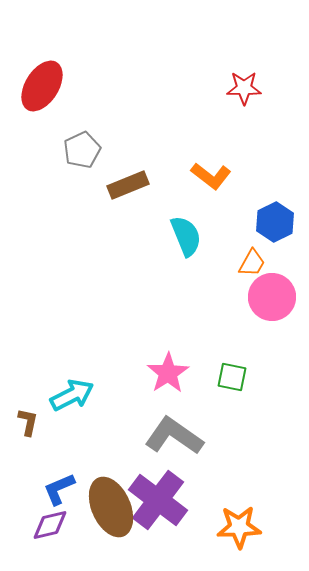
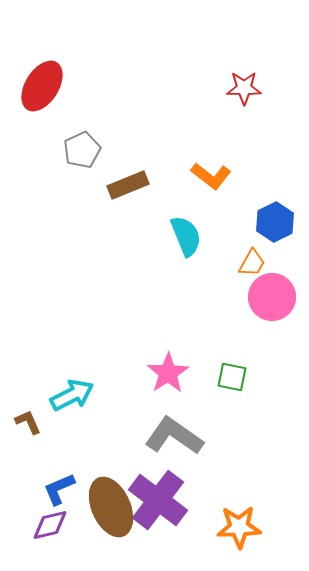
brown L-shape: rotated 36 degrees counterclockwise
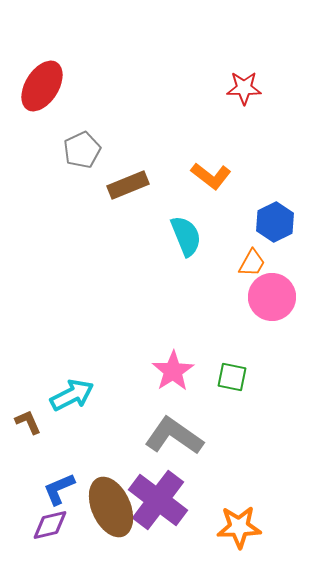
pink star: moved 5 px right, 2 px up
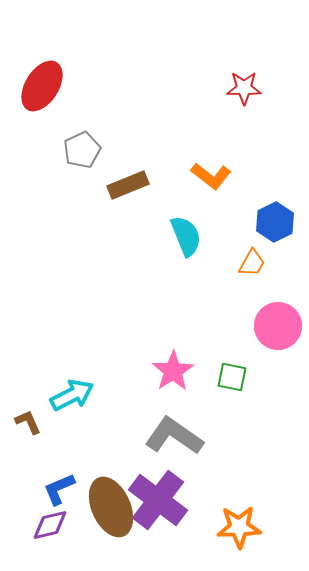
pink circle: moved 6 px right, 29 px down
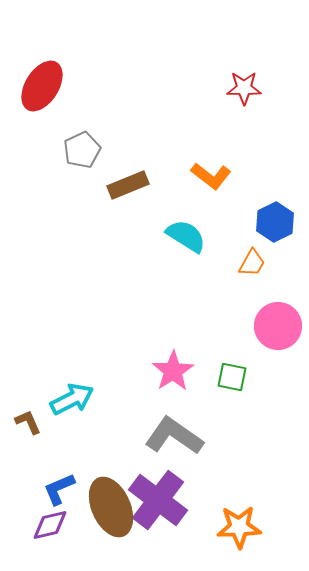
cyan semicircle: rotated 36 degrees counterclockwise
cyan arrow: moved 4 px down
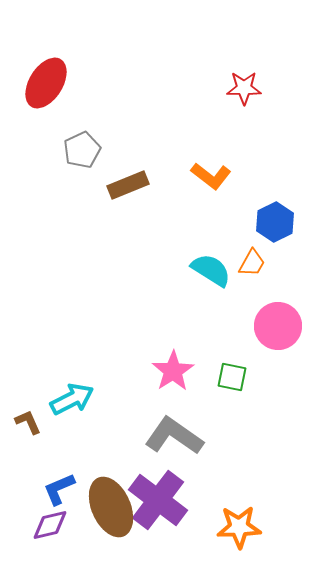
red ellipse: moved 4 px right, 3 px up
cyan semicircle: moved 25 px right, 34 px down
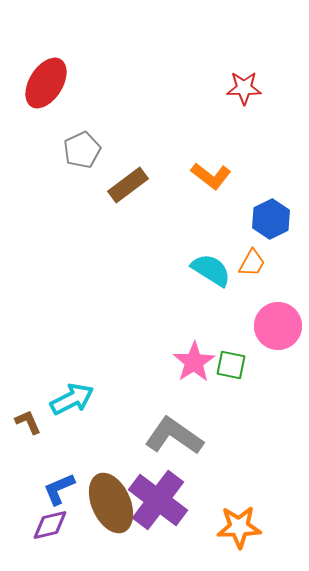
brown rectangle: rotated 15 degrees counterclockwise
blue hexagon: moved 4 px left, 3 px up
pink star: moved 21 px right, 9 px up
green square: moved 1 px left, 12 px up
brown ellipse: moved 4 px up
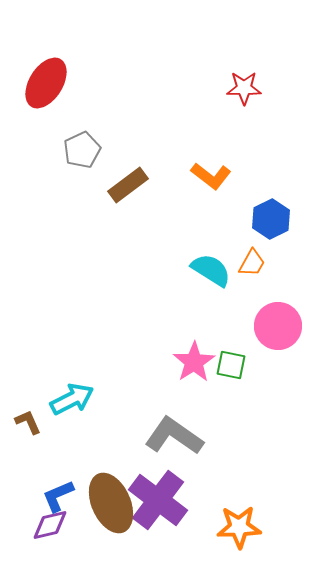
blue L-shape: moved 1 px left, 7 px down
